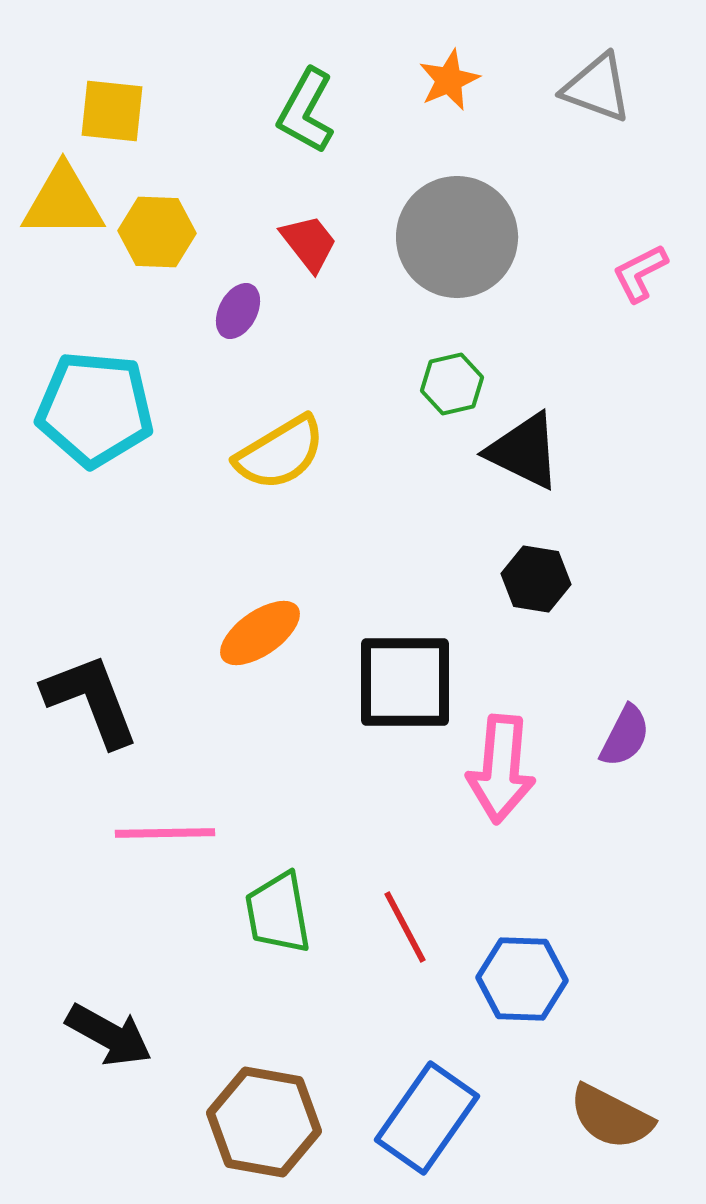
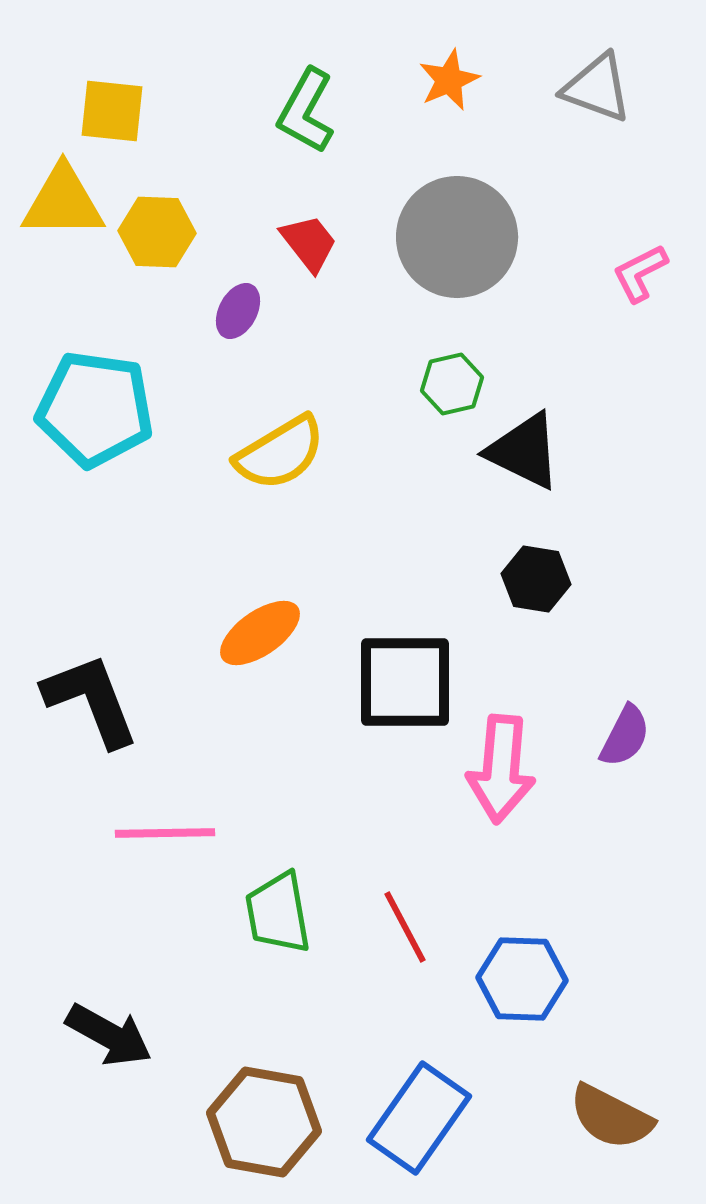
cyan pentagon: rotated 3 degrees clockwise
blue rectangle: moved 8 px left
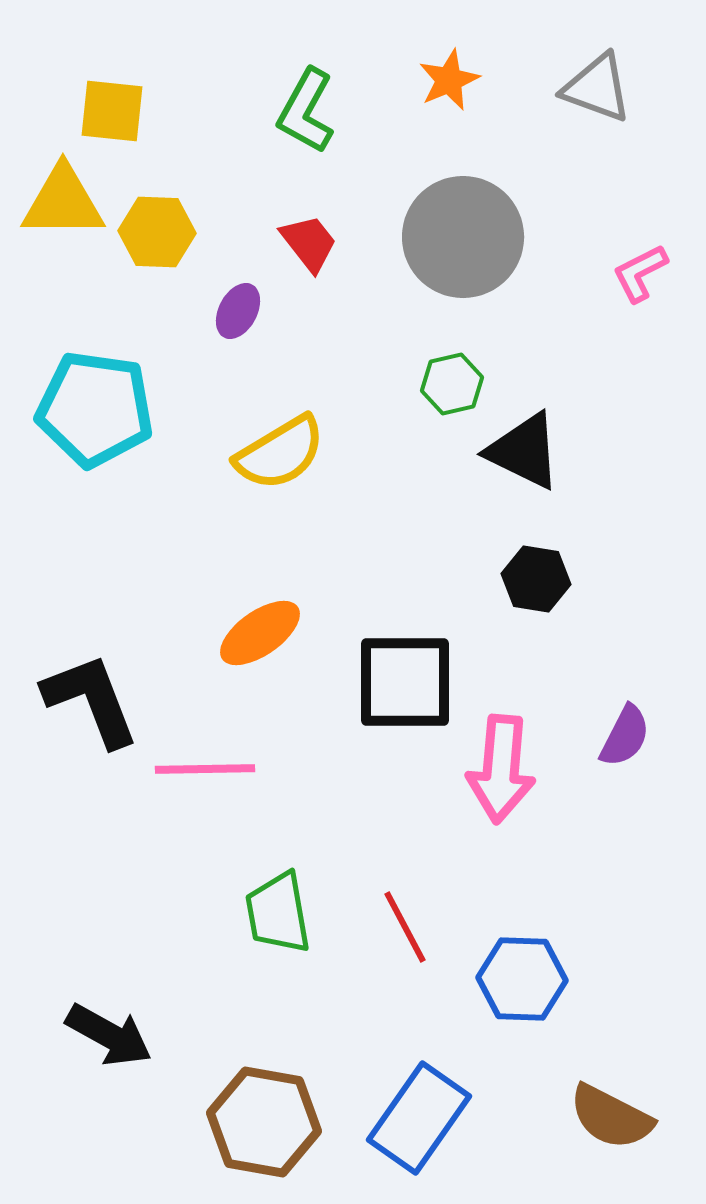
gray circle: moved 6 px right
pink line: moved 40 px right, 64 px up
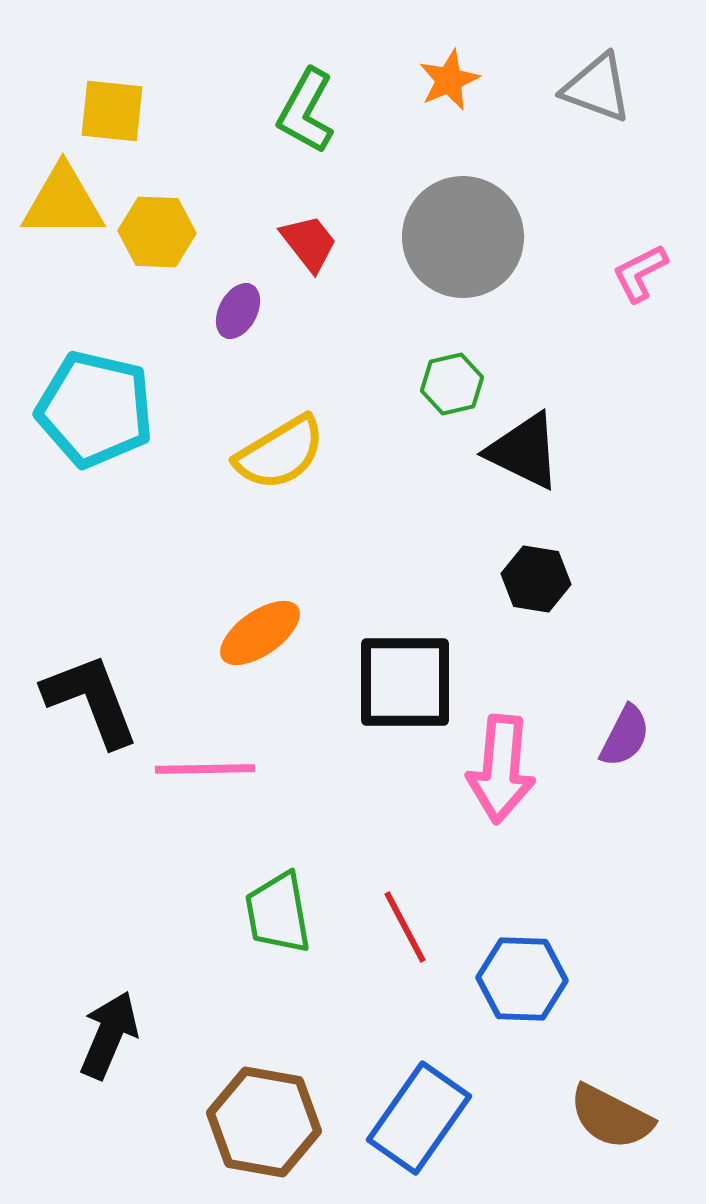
cyan pentagon: rotated 5 degrees clockwise
black arrow: rotated 96 degrees counterclockwise
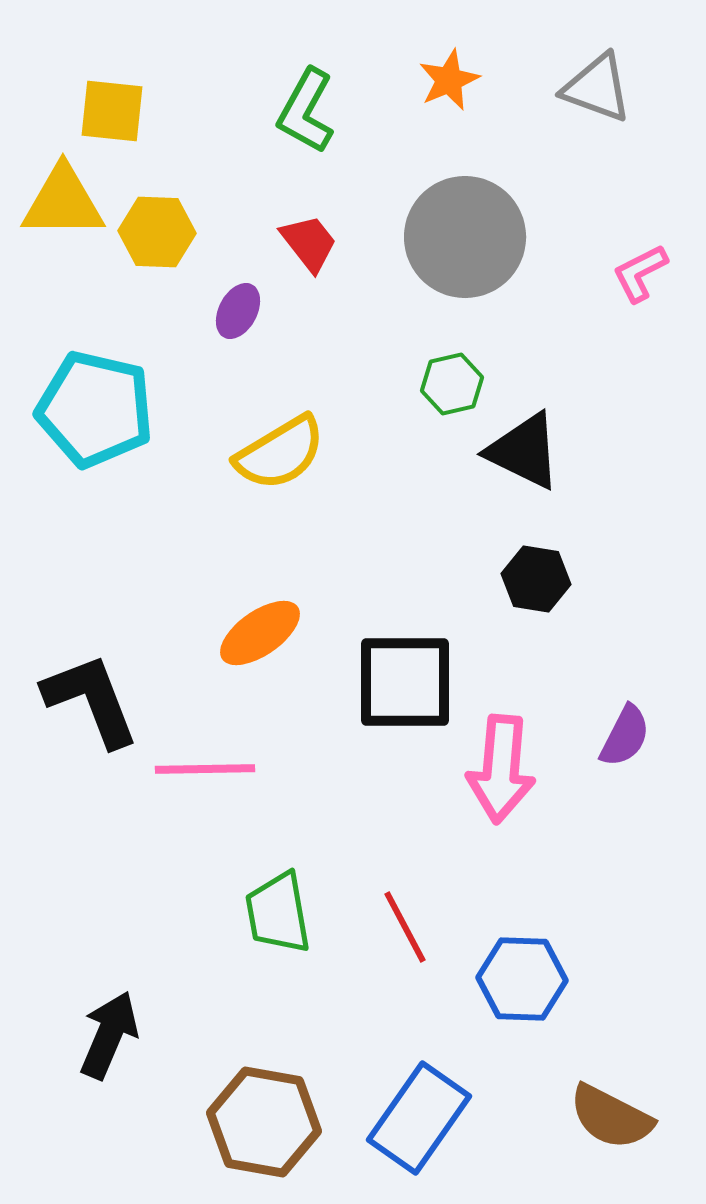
gray circle: moved 2 px right
